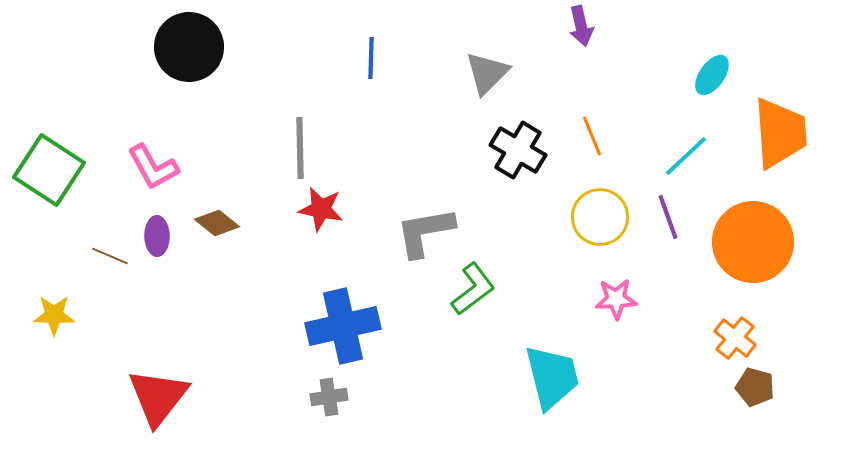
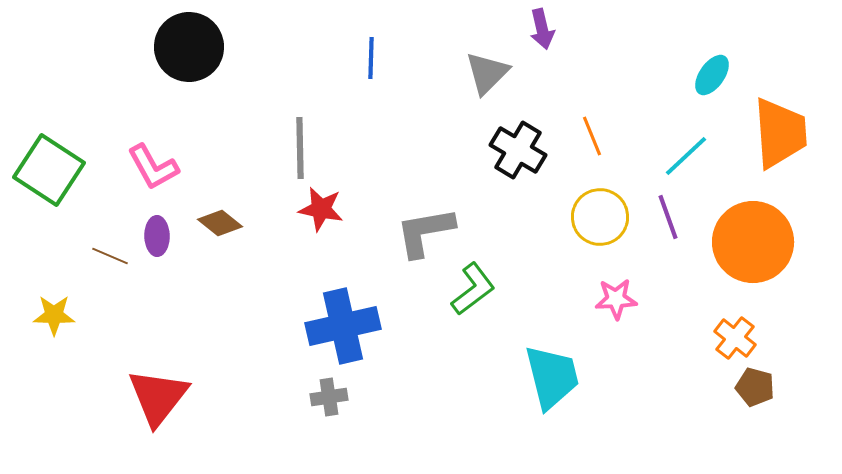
purple arrow: moved 39 px left, 3 px down
brown diamond: moved 3 px right
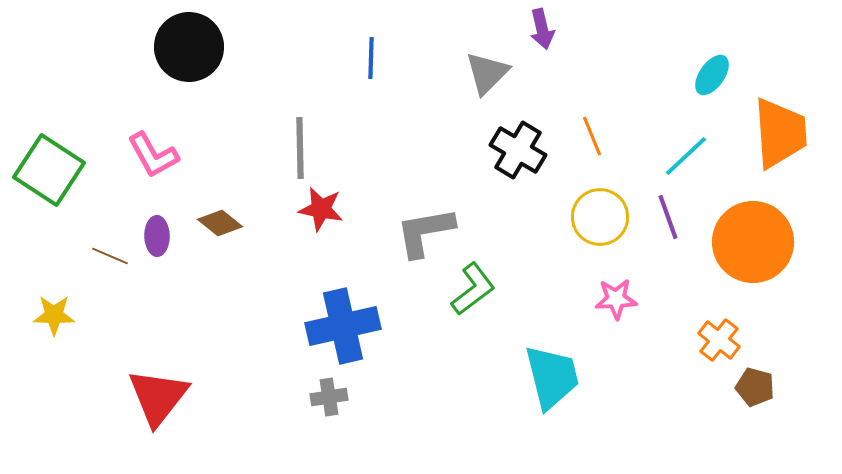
pink L-shape: moved 12 px up
orange cross: moved 16 px left, 2 px down
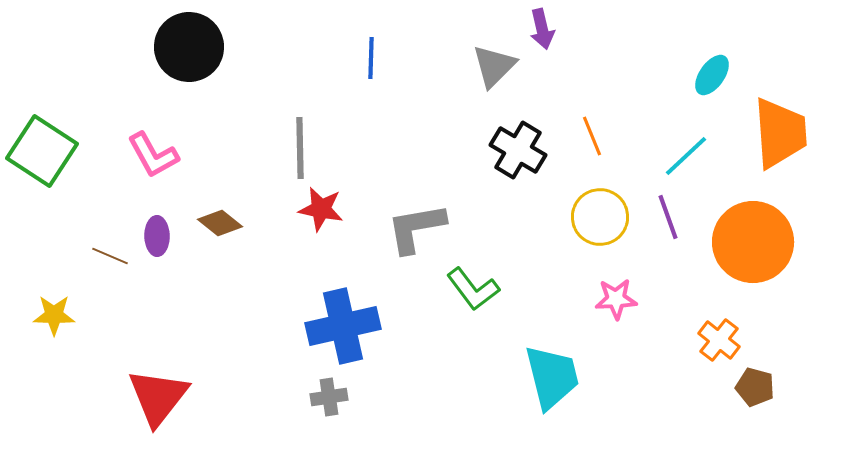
gray triangle: moved 7 px right, 7 px up
green square: moved 7 px left, 19 px up
gray L-shape: moved 9 px left, 4 px up
green L-shape: rotated 90 degrees clockwise
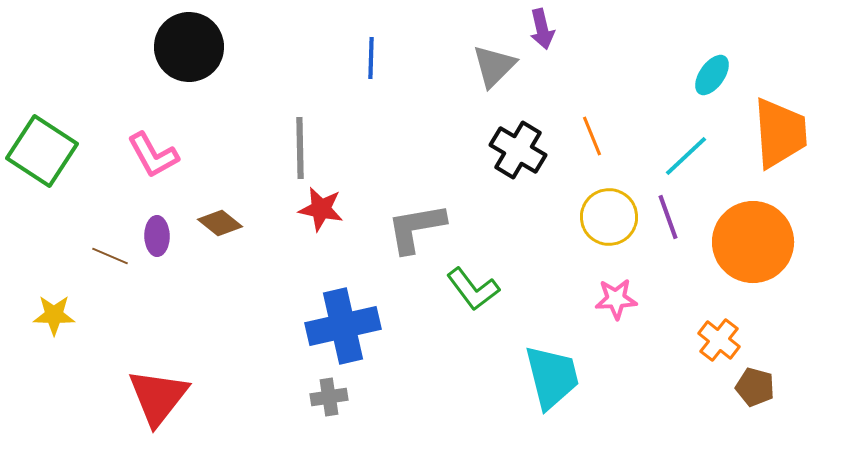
yellow circle: moved 9 px right
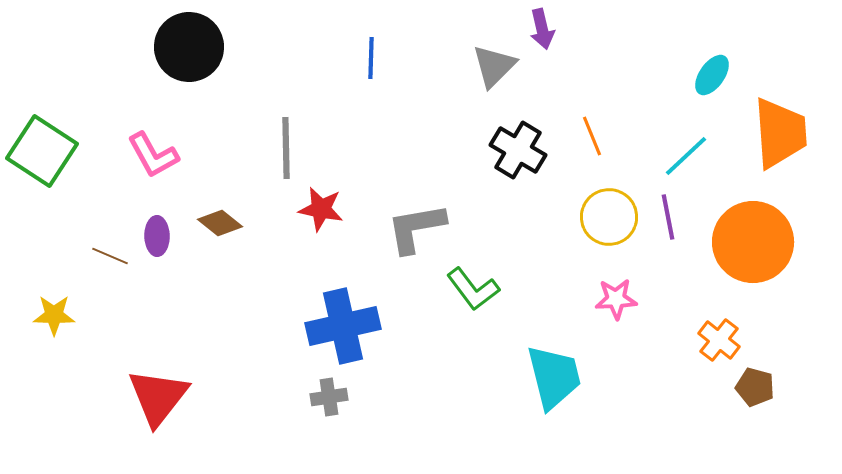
gray line: moved 14 px left
purple line: rotated 9 degrees clockwise
cyan trapezoid: moved 2 px right
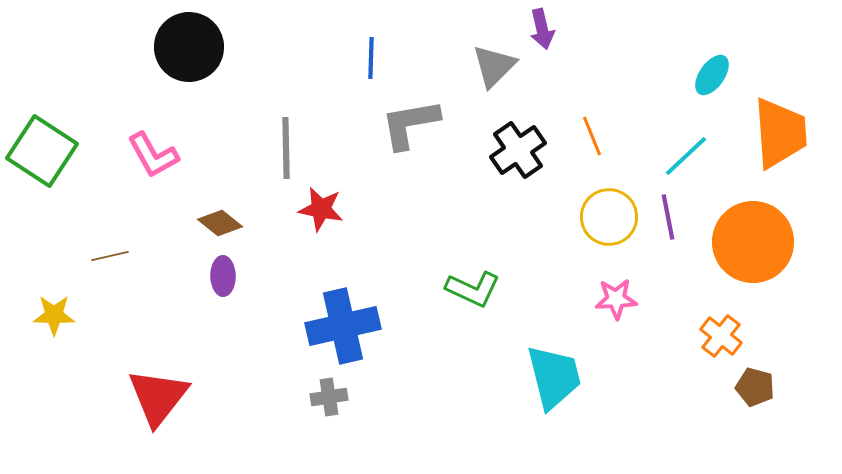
black cross: rotated 24 degrees clockwise
gray L-shape: moved 6 px left, 104 px up
purple ellipse: moved 66 px right, 40 px down
brown line: rotated 36 degrees counterclockwise
green L-shape: rotated 28 degrees counterclockwise
orange cross: moved 2 px right, 4 px up
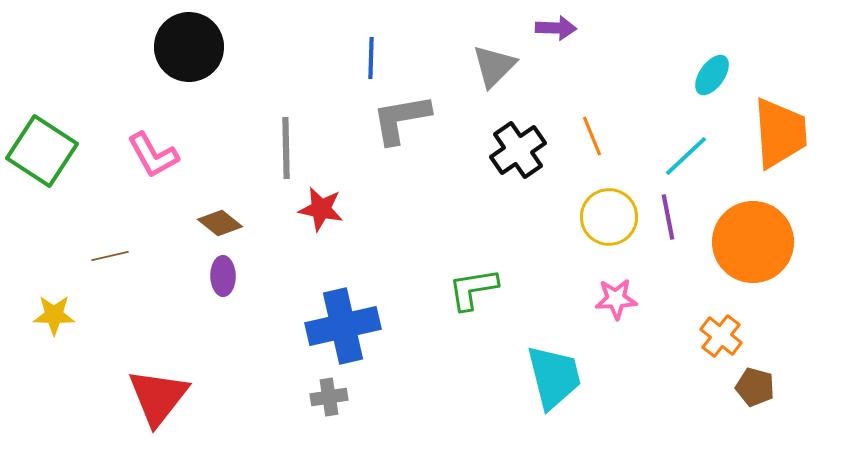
purple arrow: moved 14 px right, 1 px up; rotated 75 degrees counterclockwise
gray L-shape: moved 9 px left, 5 px up
green L-shape: rotated 146 degrees clockwise
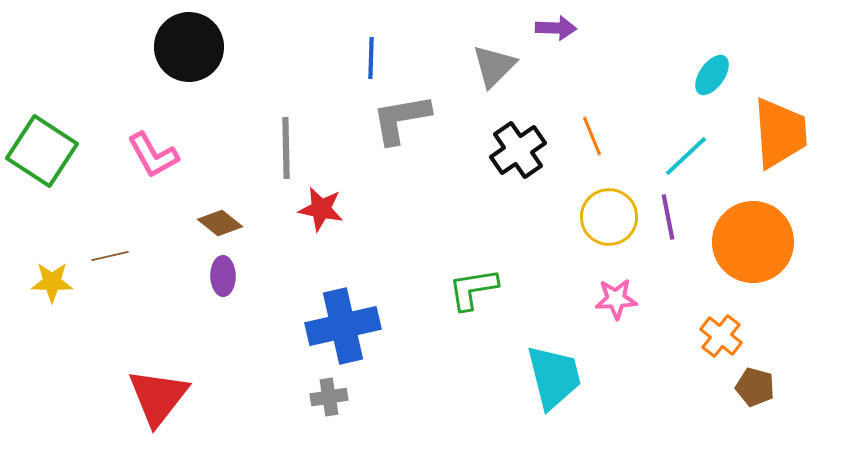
yellow star: moved 2 px left, 33 px up
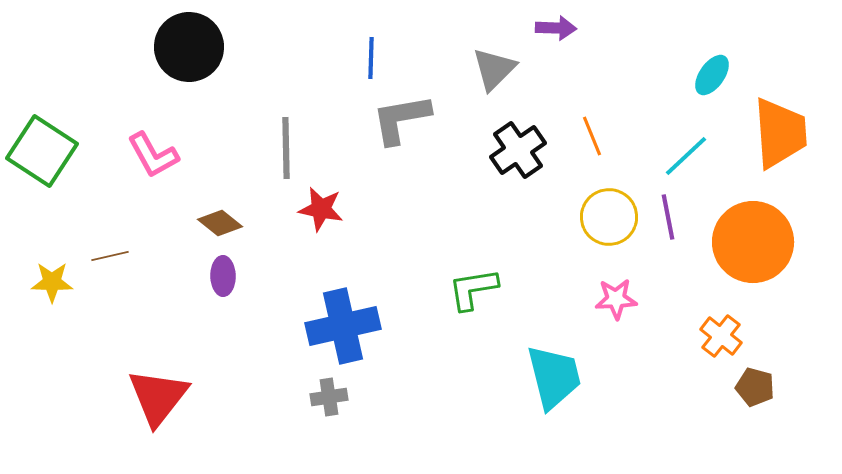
gray triangle: moved 3 px down
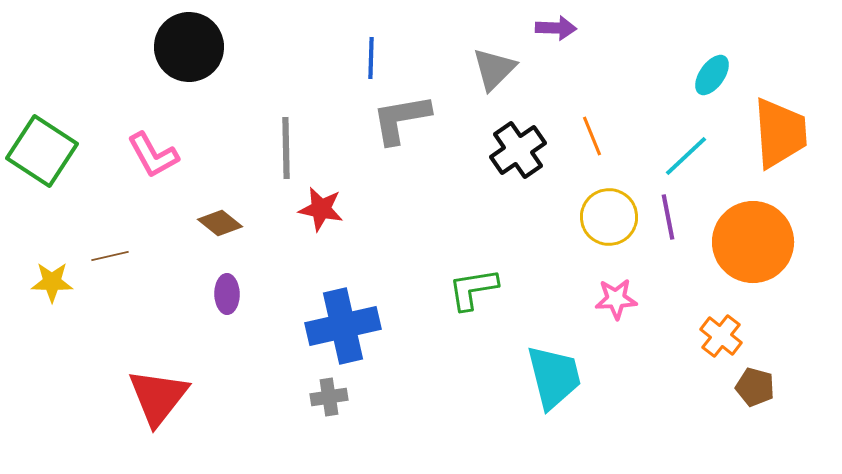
purple ellipse: moved 4 px right, 18 px down
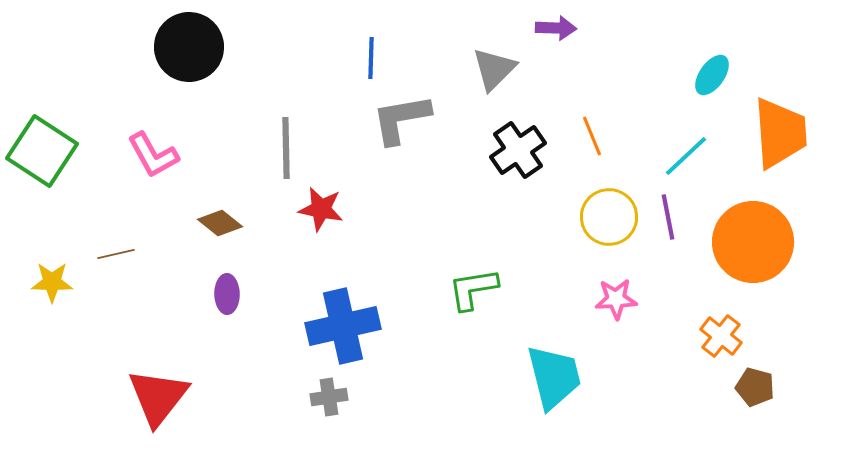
brown line: moved 6 px right, 2 px up
